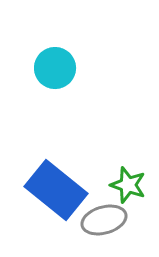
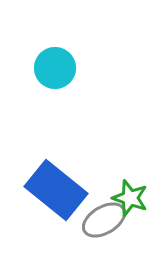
green star: moved 2 px right, 13 px down
gray ellipse: rotated 15 degrees counterclockwise
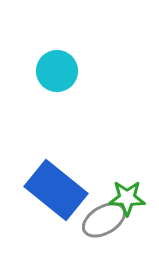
cyan circle: moved 2 px right, 3 px down
green star: moved 3 px left; rotated 18 degrees counterclockwise
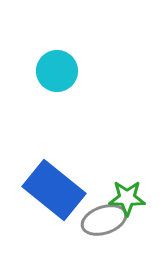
blue rectangle: moved 2 px left
gray ellipse: rotated 12 degrees clockwise
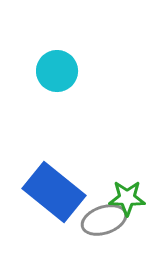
blue rectangle: moved 2 px down
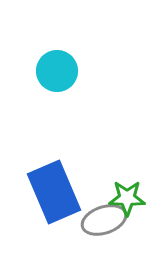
blue rectangle: rotated 28 degrees clockwise
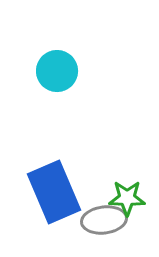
gray ellipse: rotated 12 degrees clockwise
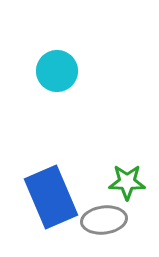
blue rectangle: moved 3 px left, 5 px down
green star: moved 16 px up
